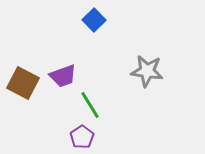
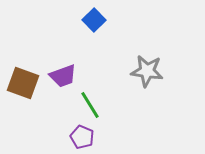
brown square: rotated 8 degrees counterclockwise
purple pentagon: rotated 15 degrees counterclockwise
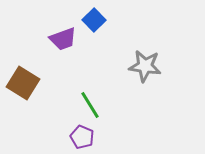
gray star: moved 2 px left, 5 px up
purple trapezoid: moved 37 px up
brown square: rotated 12 degrees clockwise
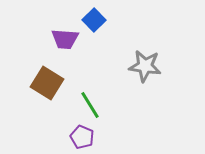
purple trapezoid: moved 2 px right; rotated 24 degrees clockwise
brown square: moved 24 px right
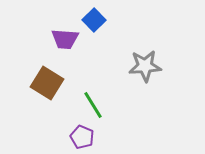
gray star: rotated 12 degrees counterclockwise
green line: moved 3 px right
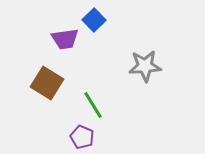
purple trapezoid: rotated 12 degrees counterclockwise
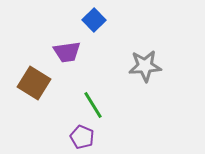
purple trapezoid: moved 2 px right, 13 px down
brown square: moved 13 px left
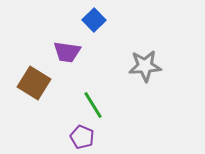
purple trapezoid: rotated 16 degrees clockwise
